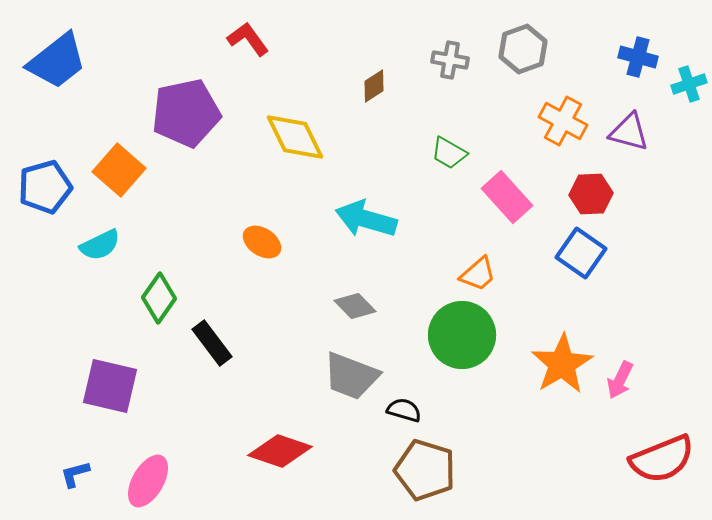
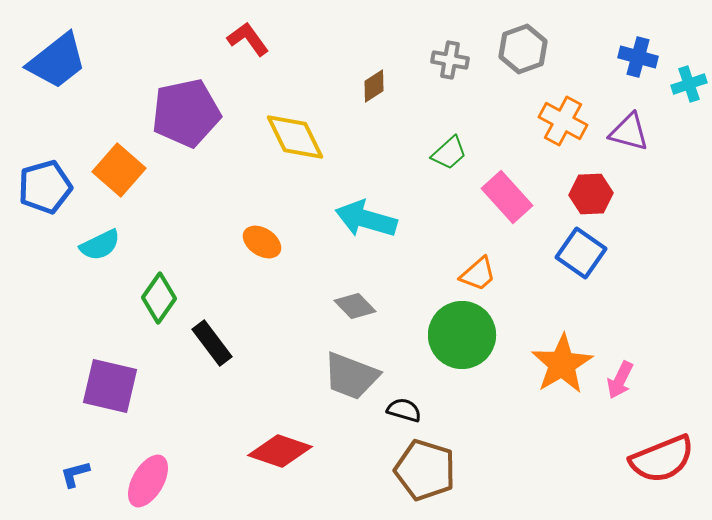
green trapezoid: rotated 72 degrees counterclockwise
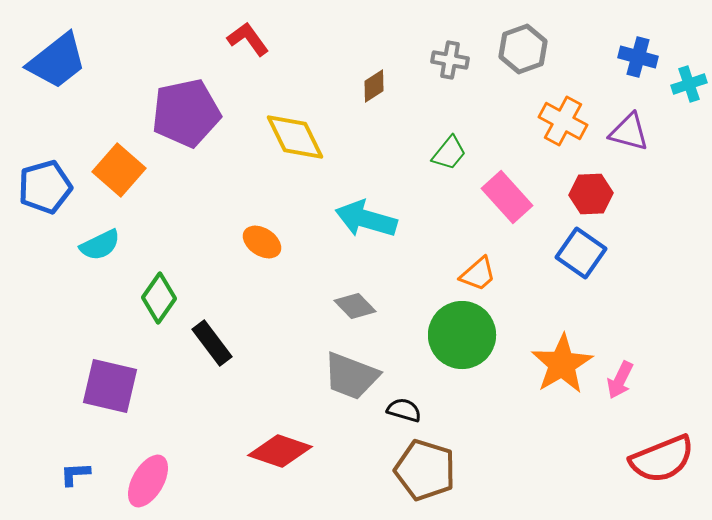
green trapezoid: rotated 9 degrees counterclockwise
blue L-shape: rotated 12 degrees clockwise
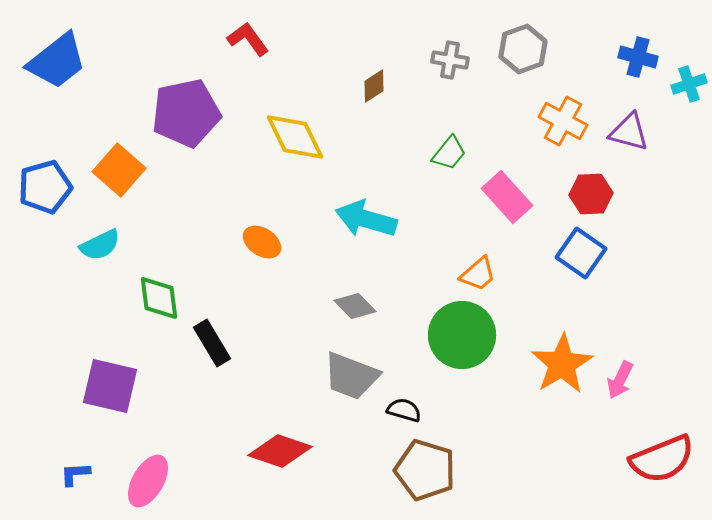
green diamond: rotated 42 degrees counterclockwise
black rectangle: rotated 6 degrees clockwise
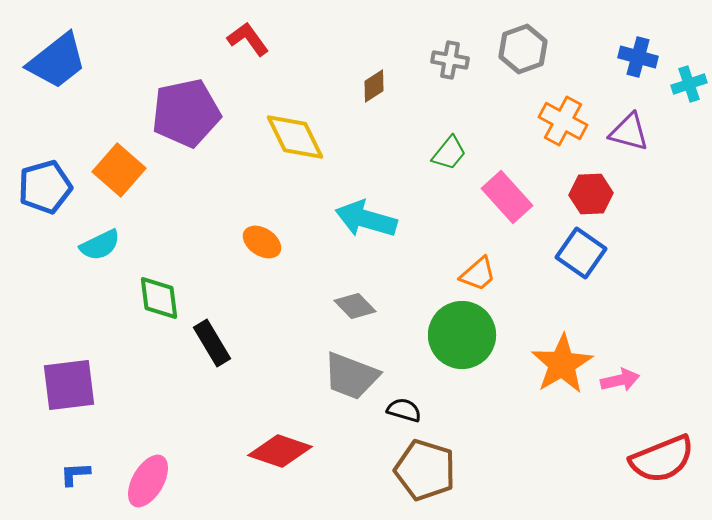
pink arrow: rotated 129 degrees counterclockwise
purple square: moved 41 px left, 1 px up; rotated 20 degrees counterclockwise
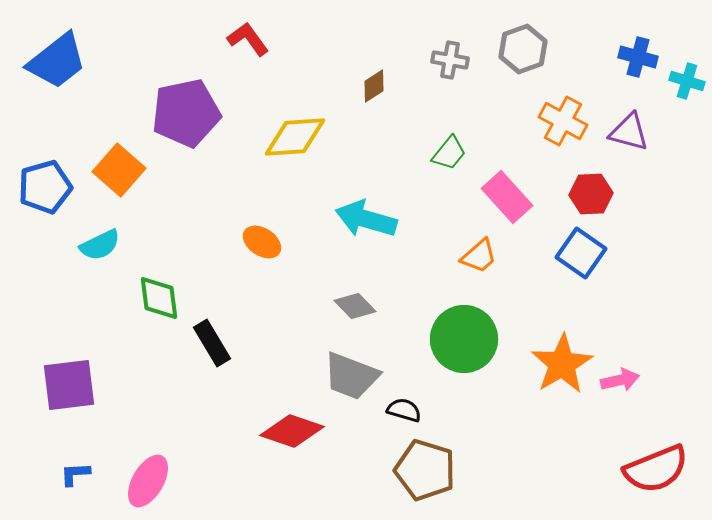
cyan cross: moved 2 px left, 3 px up; rotated 36 degrees clockwise
yellow diamond: rotated 68 degrees counterclockwise
orange trapezoid: moved 1 px right, 18 px up
green circle: moved 2 px right, 4 px down
red diamond: moved 12 px right, 20 px up
red semicircle: moved 6 px left, 10 px down
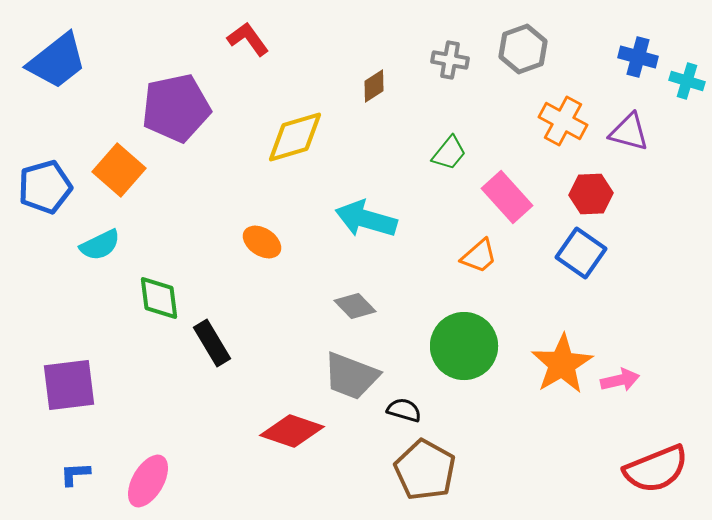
purple pentagon: moved 10 px left, 5 px up
yellow diamond: rotated 12 degrees counterclockwise
green circle: moved 7 px down
brown pentagon: rotated 12 degrees clockwise
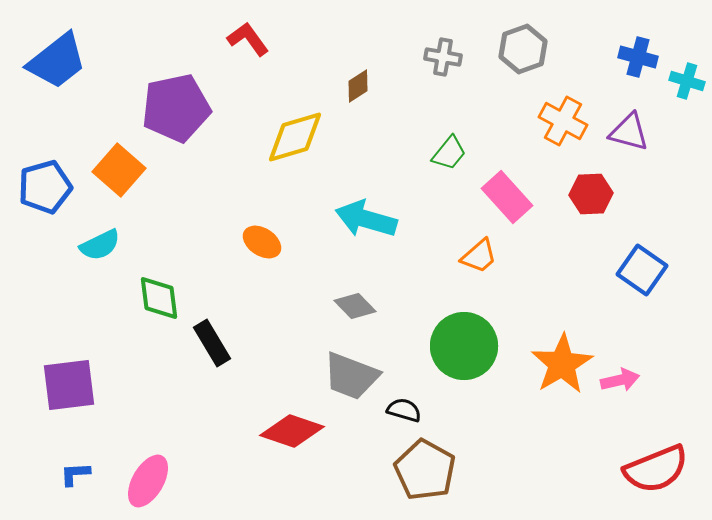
gray cross: moved 7 px left, 3 px up
brown diamond: moved 16 px left
blue square: moved 61 px right, 17 px down
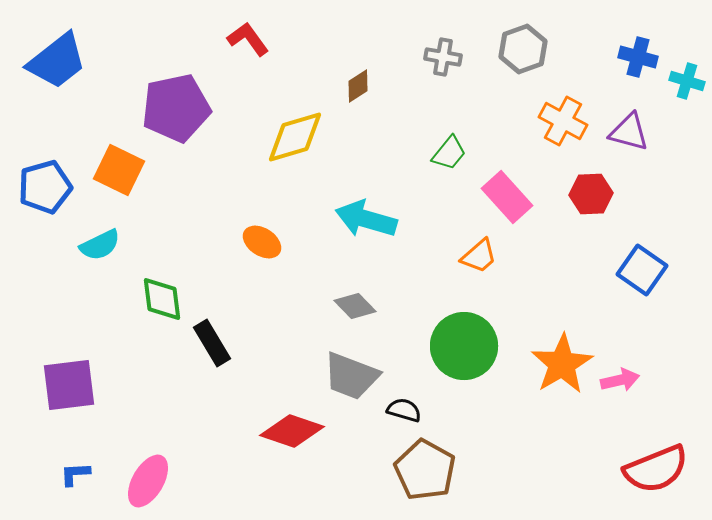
orange square: rotated 15 degrees counterclockwise
green diamond: moved 3 px right, 1 px down
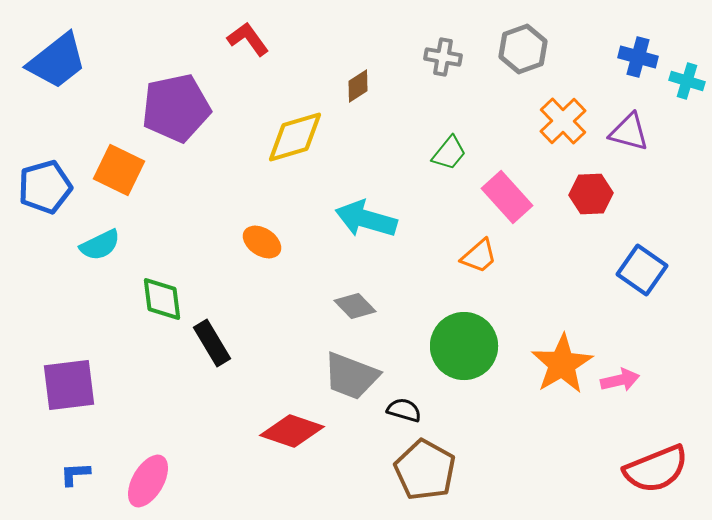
orange cross: rotated 18 degrees clockwise
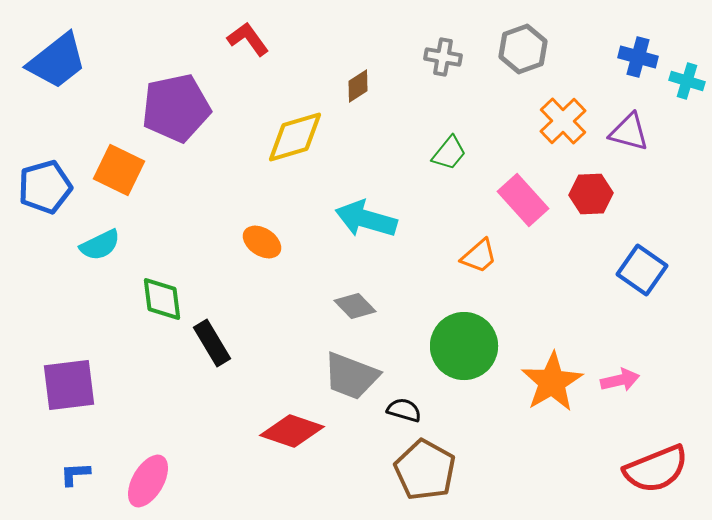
pink rectangle: moved 16 px right, 3 px down
orange star: moved 10 px left, 18 px down
